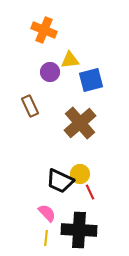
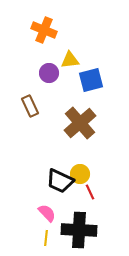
purple circle: moved 1 px left, 1 px down
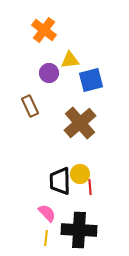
orange cross: rotated 15 degrees clockwise
black trapezoid: rotated 64 degrees clockwise
red line: moved 5 px up; rotated 21 degrees clockwise
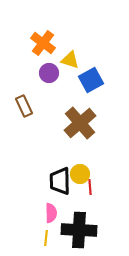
orange cross: moved 1 px left, 13 px down
yellow triangle: rotated 24 degrees clockwise
blue square: rotated 15 degrees counterclockwise
brown rectangle: moved 6 px left
pink semicircle: moved 4 px right; rotated 42 degrees clockwise
